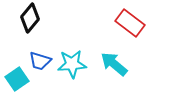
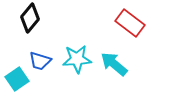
cyan star: moved 5 px right, 5 px up
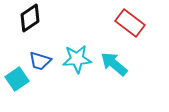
black diamond: rotated 16 degrees clockwise
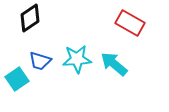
red rectangle: rotated 8 degrees counterclockwise
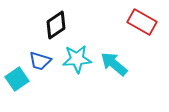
black diamond: moved 26 px right, 7 px down
red rectangle: moved 12 px right, 1 px up
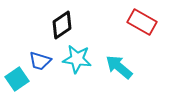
black diamond: moved 6 px right
cyan star: rotated 12 degrees clockwise
cyan arrow: moved 5 px right, 3 px down
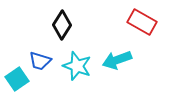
black diamond: rotated 24 degrees counterclockwise
cyan star: moved 7 px down; rotated 12 degrees clockwise
cyan arrow: moved 2 px left, 7 px up; rotated 60 degrees counterclockwise
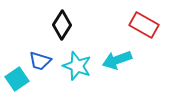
red rectangle: moved 2 px right, 3 px down
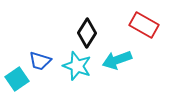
black diamond: moved 25 px right, 8 px down
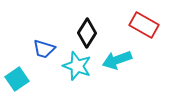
blue trapezoid: moved 4 px right, 12 px up
